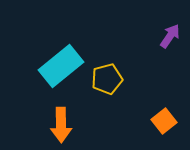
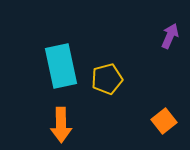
purple arrow: rotated 10 degrees counterclockwise
cyan rectangle: rotated 63 degrees counterclockwise
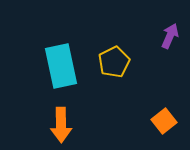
yellow pentagon: moved 7 px right, 17 px up; rotated 12 degrees counterclockwise
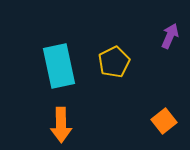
cyan rectangle: moved 2 px left
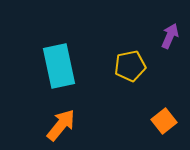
yellow pentagon: moved 16 px right, 4 px down; rotated 16 degrees clockwise
orange arrow: rotated 140 degrees counterclockwise
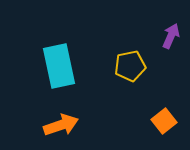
purple arrow: moved 1 px right
orange arrow: rotated 32 degrees clockwise
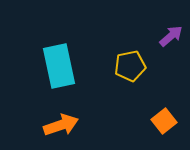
purple arrow: rotated 25 degrees clockwise
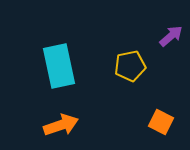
orange square: moved 3 px left, 1 px down; rotated 25 degrees counterclockwise
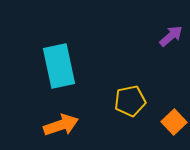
yellow pentagon: moved 35 px down
orange square: moved 13 px right; rotated 20 degrees clockwise
